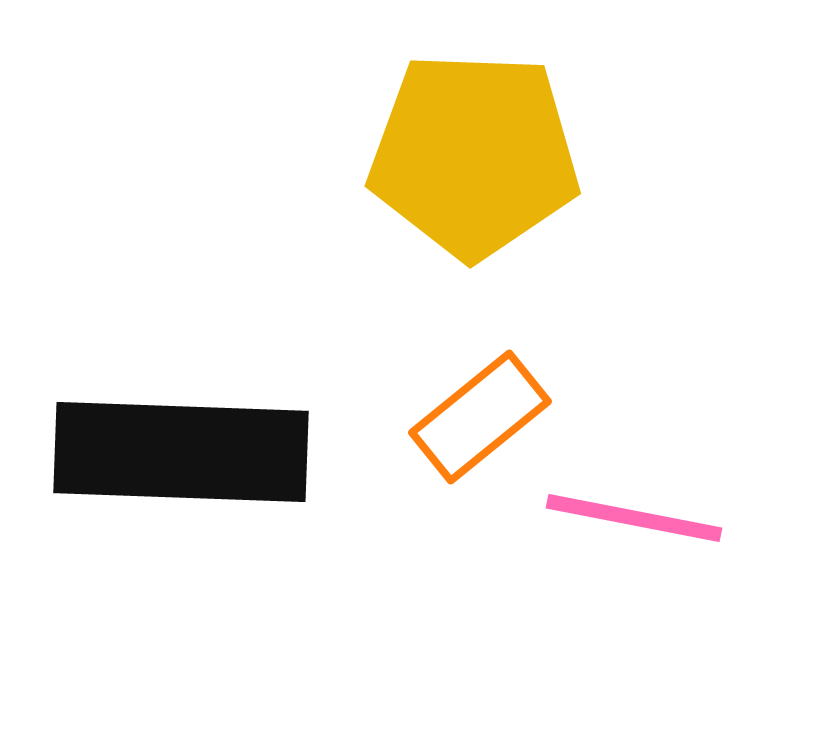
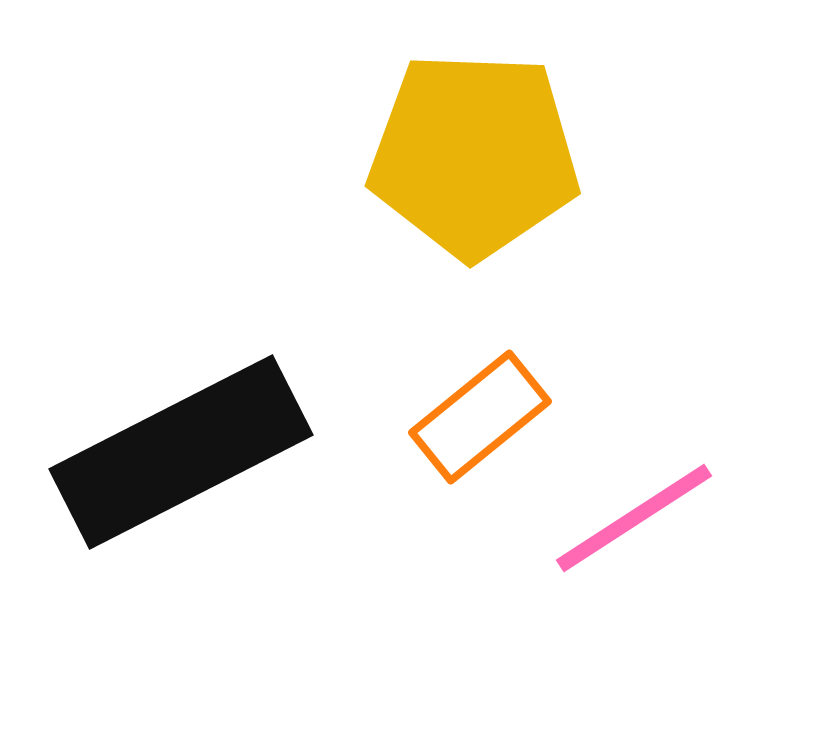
black rectangle: rotated 29 degrees counterclockwise
pink line: rotated 44 degrees counterclockwise
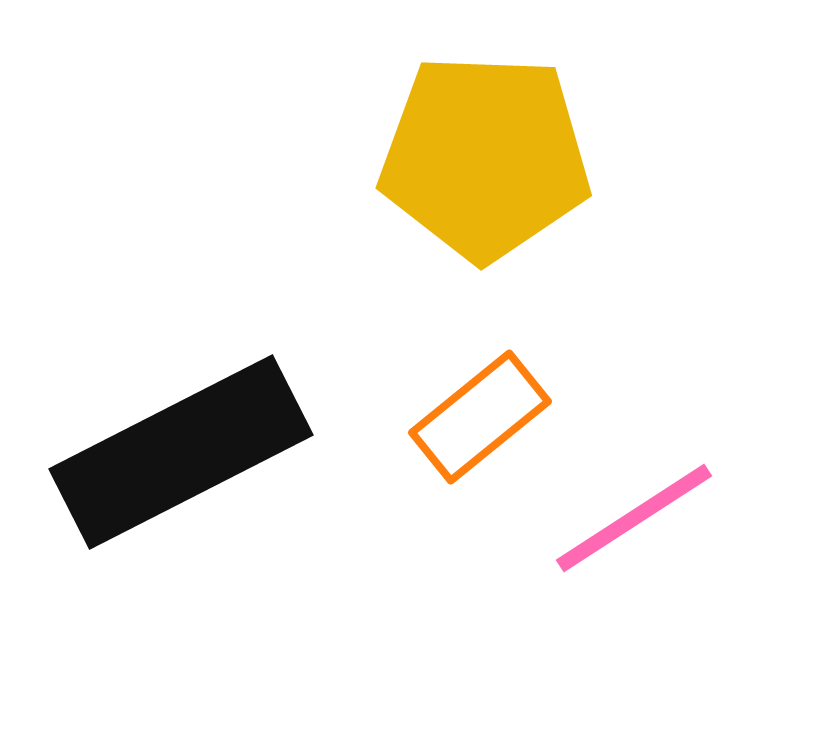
yellow pentagon: moved 11 px right, 2 px down
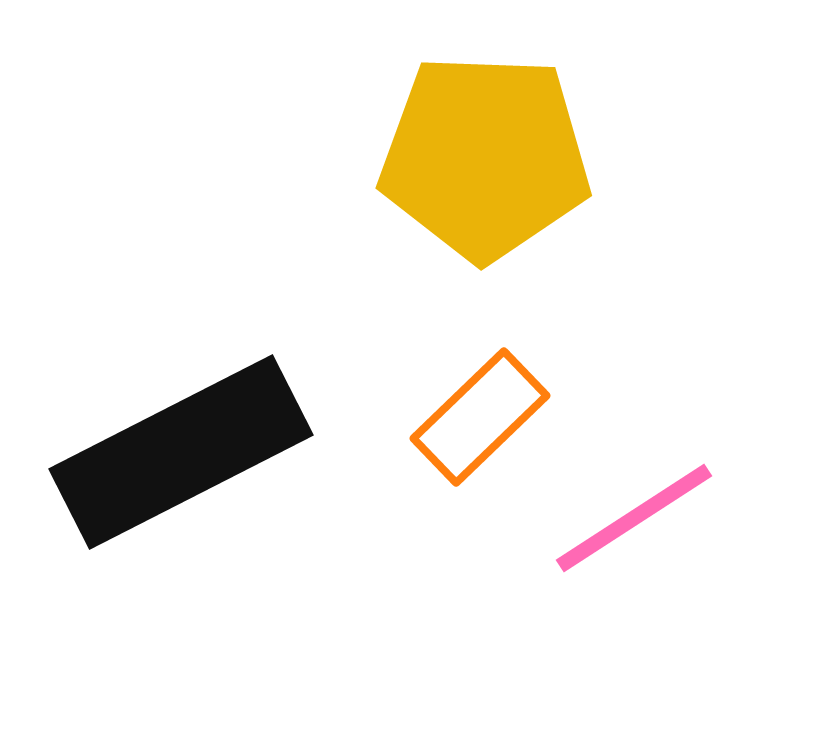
orange rectangle: rotated 5 degrees counterclockwise
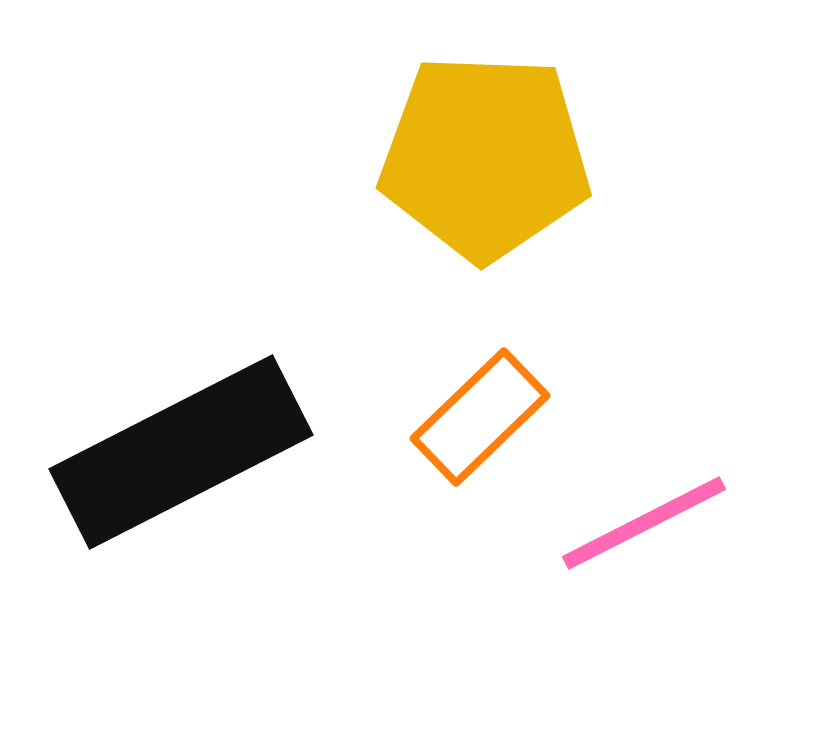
pink line: moved 10 px right, 5 px down; rotated 6 degrees clockwise
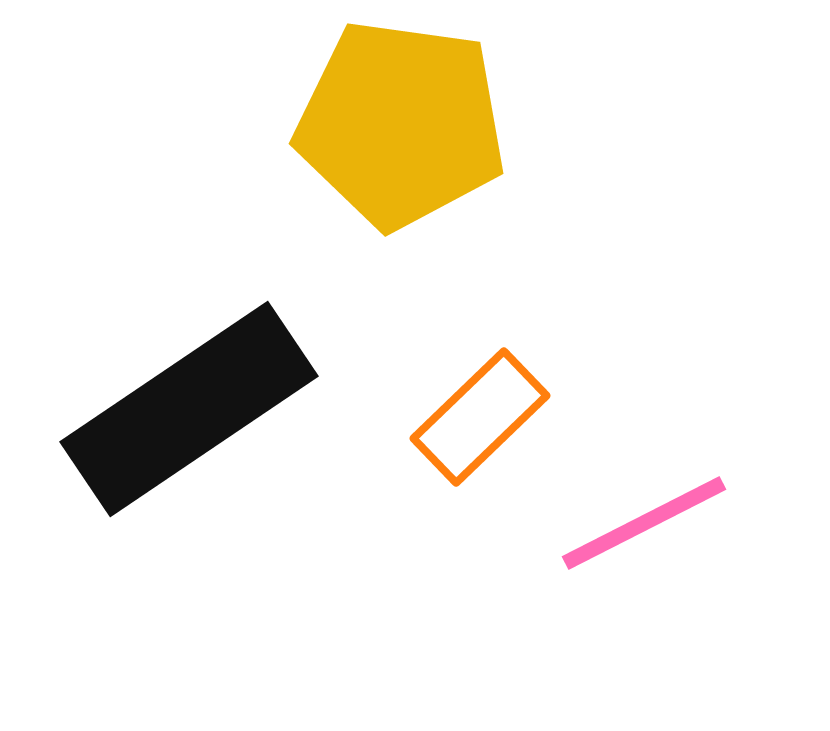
yellow pentagon: moved 84 px left, 33 px up; rotated 6 degrees clockwise
black rectangle: moved 8 px right, 43 px up; rotated 7 degrees counterclockwise
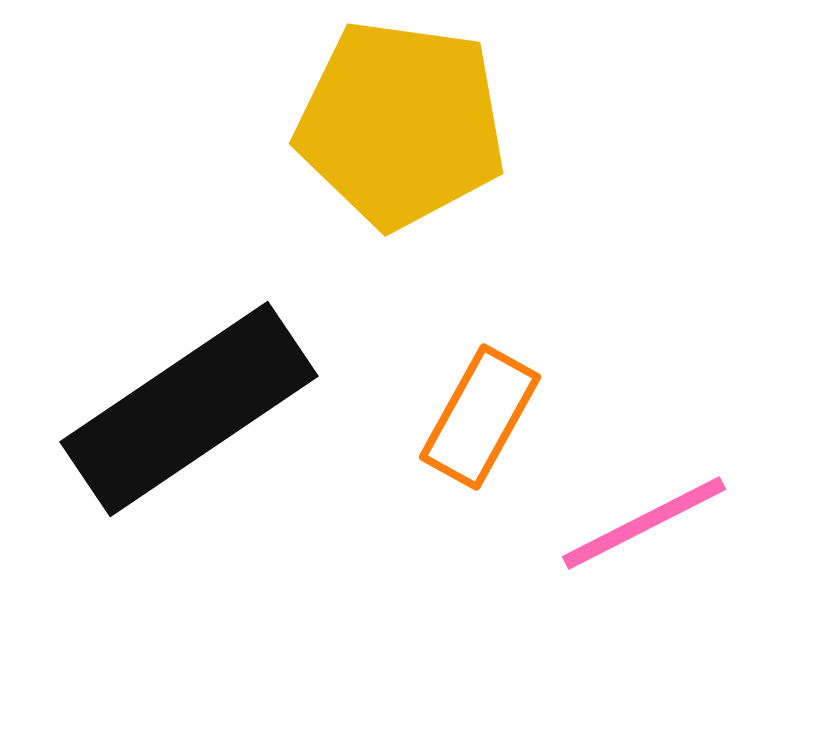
orange rectangle: rotated 17 degrees counterclockwise
